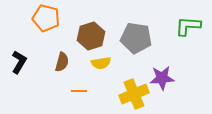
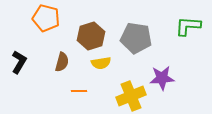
yellow cross: moved 3 px left, 2 px down
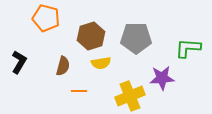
green L-shape: moved 22 px down
gray pentagon: rotated 8 degrees counterclockwise
brown semicircle: moved 1 px right, 4 px down
yellow cross: moved 1 px left
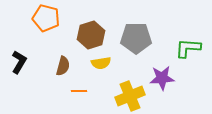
brown hexagon: moved 1 px up
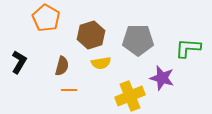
orange pentagon: rotated 16 degrees clockwise
gray pentagon: moved 2 px right, 2 px down
brown semicircle: moved 1 px left
purple star: rotated 20 degrees clockwise
orange line: moved 10 px left, 1 px up
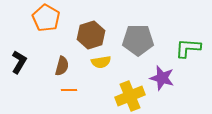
yellow semicircle: moved 1 px up
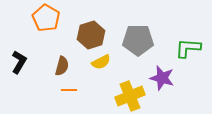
yellow semicircle: rotated 18 degrees counterclockwise
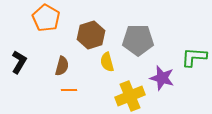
green L-shape: moved 6 px right, 9 px down
yellow semicircle: moved 6 px right; rotated 102 degrees clockwise
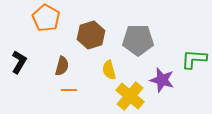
green L-shape: moved 2 px down
yellow semicircle: moved 2 px right, 8 px down
purple star: moved 2 px down
yellow cross: rotated 28 degrees counterclockwise
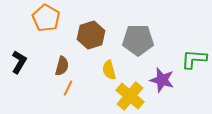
orange line: moved 1 px left, 2 px up; rotated 63 degrees counterclockwise
